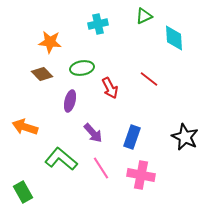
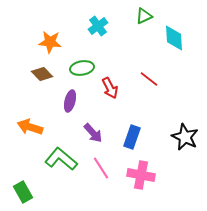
cyan cross: moved 2 px down; rotated 24 degrees counterclockwise
orange arrow: moved 5 px right
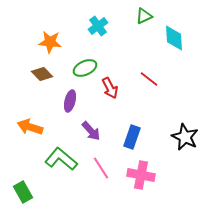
green ellipse: moved 3 px right; rotated 15 degrees counterclockwise
purple arrow: moved 2 px left, 2 px up
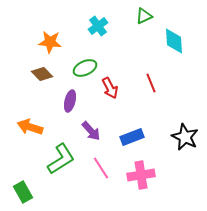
cyan diamond: moved 3 px down
red line: moved 2 px right, 4 px down; rotated 30 degrees clockwise
blue rectangle: rotated 50 degrees clockwise
green L-shape: rotated 108 degrees clockwise
pink cross: rotated 20 degrees counterclockwise
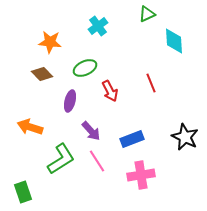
green triangle: moved 3 px right, 2 px up
red arrow: moved 3 px down
blue rectangle: moved 2 px down
pink line: moved 4 px left, 7 px up
green rectangle: rotated 10 degrees clockwise
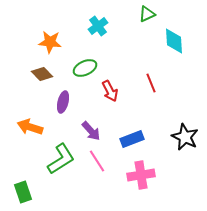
purple ellipse: moved 7 px left, 1 px down
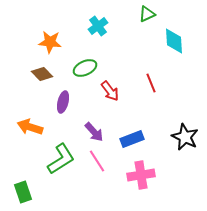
red arrow: rotated 10 degrees counterclockwise
purple arrow: moved 3 px right, 1 px down
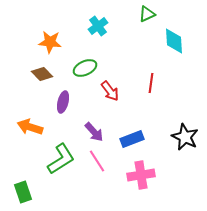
red line: rotated 30 degrees clockwise
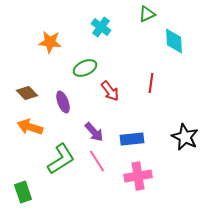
cyan cross: moved 3 px right, 1 px down; rotated 18 degrees counterclockwise
brown diamond: moved 15 px left, 19 px down
purple ellipse: rotated 35 degrees counterclockwise
blue rectangle: rotated 15 degrees clockwise
pink cross: moved 3 px left, 1 px down
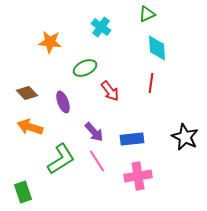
cyan diamond: moved 17 px left, 7 px down
